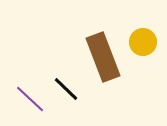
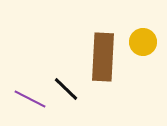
brown rectangle: rotated 24 degrees clockwise
purple line: rotated 16 degrees counterclockwise
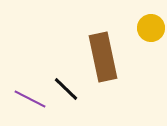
yellow circle: moved 8 px right, 14 px up
brown rectangle: rotated 15 degrees counterclockwise
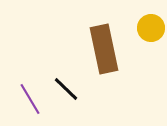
brown rectangle: moved 1 px right, 8 px up
purple line: rotated 32 degrees clockwise
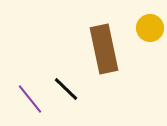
yellow circle: moved 1 px left
purple line: rotated 8 degrees counterclockwise
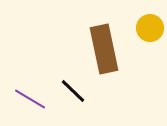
black line: moved 7 px right, 2 px down
purple line: rotated 20 degrees counterclockwise
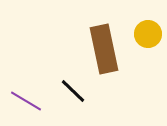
yellow circle: moved 2 px left, 6 px down
purple line: moved 4 px left, 2 px down
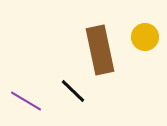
yellow circle: moved 3 px left, 3 px down
brown rectangle: moved 4 px left, 1 px down
